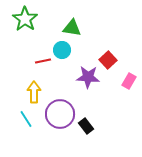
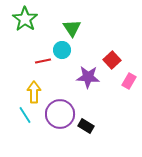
green triangle: rotated 48 degrees clockwise
red square: moved 4 px right
cyan line: moved 1 px left, 4 px up
black rectangle: rotated 21 degrees counterclockwise
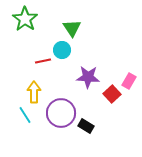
red square: moved 34 px down
purple circle: moved 1 px right, 1 px up
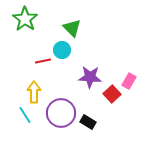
green triangle: rotated 12 degrees counterclockwise
purple star: moved 2 px right
black rectangle: moved 2 px right, 4 px up
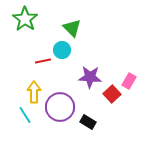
purple circle: moved 1 px left, 6 px up
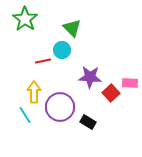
pink rectangle: moved 1 px right, 2 px down; rotated 63 degrees clockwise
red square: moved 1 px left, 1 px up
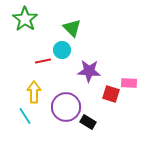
purple star: moved 1 px left, 6 px up
pink rectangle: moved 1 px left
red square: moved 1 px down; rotated 30 degrees counterclockwise
purple circle: moved 6 px right
cyan line: moved 1 px down
